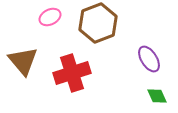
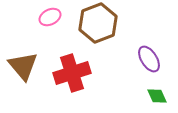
brown triangle: moved 5 px down
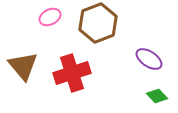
purple ellipse: rotated 24 degrees counterclockwise
green diamond: rotated 20 degrees counterclockwise
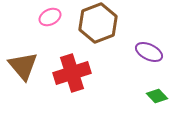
purple ellipse: moved 7 px up; rotated 8 degrees counterclockwise
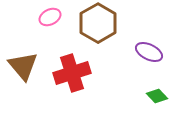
brown hexagon: rotated 9 degrees counterclockwise
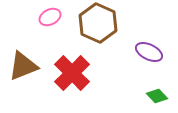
brown hexagon: rotated 6 degrees counterclockwise
brown triangle: rotated 48 degrees clockwise
red cross: rotated 27 degrees counterclockwise
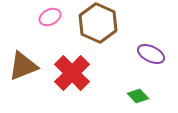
purple ellipse: moved 2 px right, 2 px down
green diamond: moved 19 px left
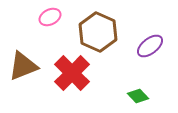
brown hexagon: moved 9 px down
purple ellipse: moved 1 px left, 8 px up; rotated 64 degrees counterclockwise
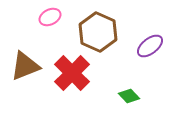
brown triangle: moved 2 px right
green diamond: moved 9 px left
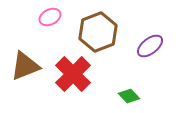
brown hexagon: rotated 15 degrees clockwise
red cross: moved 1 px right, 1 px down
